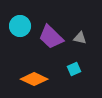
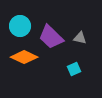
orange diamond: moved 10 px left, 22 px up
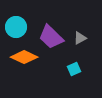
cyan circle: moved 4 px left, 1 px down
gray triangle: rotated 40 degrees counterclockwise
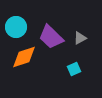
orange diamond: rotated 44 degrees counterclockwise
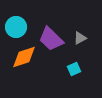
purple trapezoid: moved 2 px down
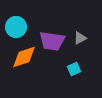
purple trapezoid: moved 1 px right, 2 px down; rotated 36 degrees counterclockwise
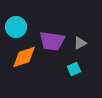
gray triangle: moved 5 px down
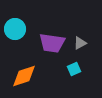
cyan circle: moved 1 px left, 2 px down
purple trapezoid: moved 2 px down
orange diamond: moved 19 px down
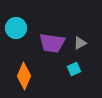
cyan circle: moved 1 px right, 1 px up
orange diamond: rotated 48 degrees counterclockwise
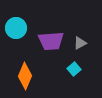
purple trapezoid: moved 1 px left, 2 px up; rotated 12 degrees counterclockwise
cyan square: rotated 16 degrees counterclockwise
orange diamond: moved 1 px right
